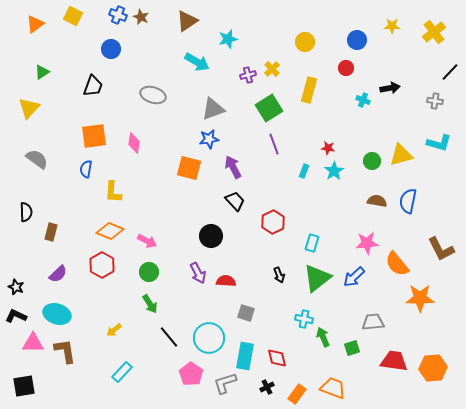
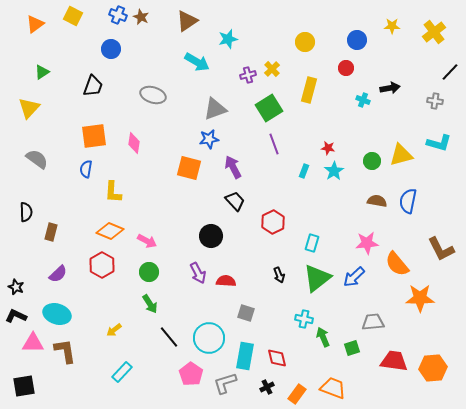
gray triangle at (213, 109): moved 2 px right
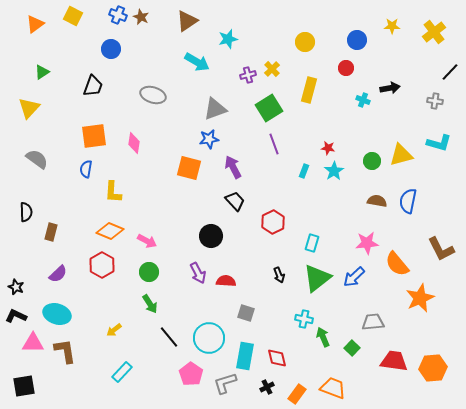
orange star at (420, 298): rotated 24 degrees counterclockwise
green square at (352, 348): rotated 28 degrees counterclockwise
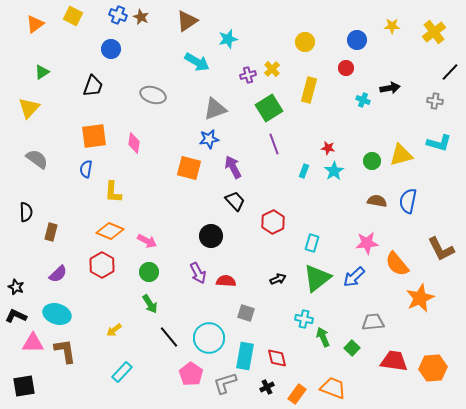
black arrow at (279, 275): moved 1 px left, 4 px down; rotated 91 degrees counterclockwise
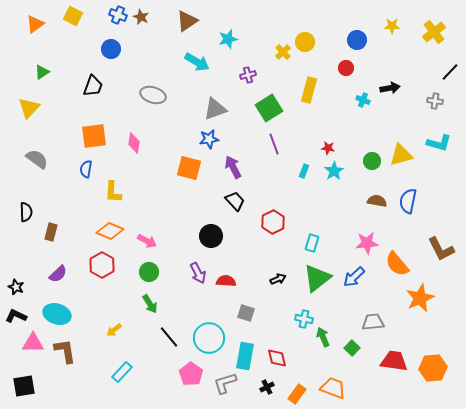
yellow cross at (272, 69): moved 11 px right, 17 px up
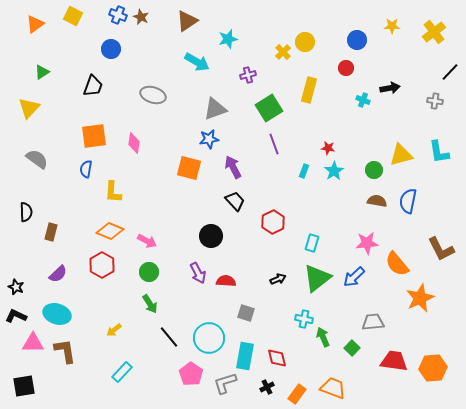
cyan L-shape at (439, 143): moved 9 px down; rotated 65 degrees clockwise
green circle at (372, 161): moved 2 px right, 9 px down
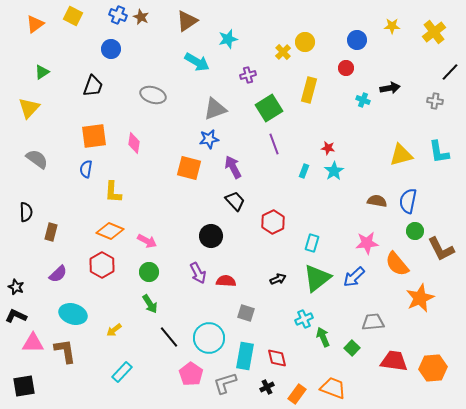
green circle at (374, 170): moved 41 px right, 61 px down
cyan ellipse at (57, 314): moved 16 px right
cyan cross at (304, 319): rotated 36 degrees counterclockwise
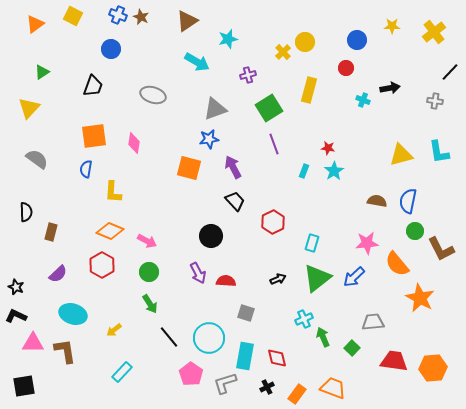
orange star at (420, 298): rotated 20 degrees counterclockwise
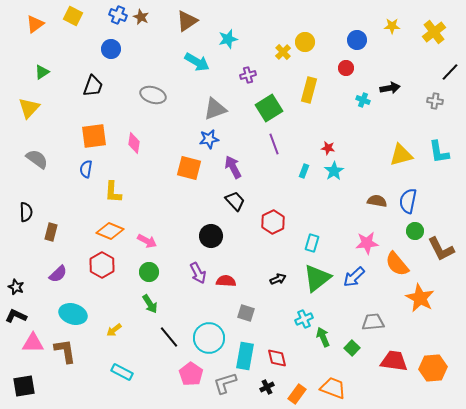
cyan rectangle at (122, 372): rotated 75 degrees clockwise
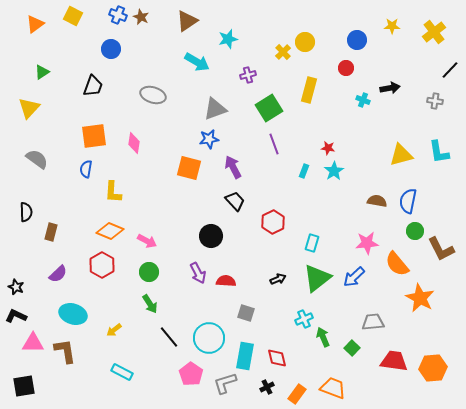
black line at (450, 72): moved 2 px up
